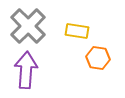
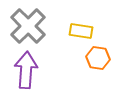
yellow rectangle: moved 4 px right
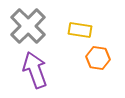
yellow rectangle: moved 1 px left, 1 px up
purple arrow: moved 9 px right; rotated 24 degrees counterclockwise
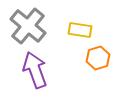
gray cross: rotated 6 degrees counterclockwise
orange hexagon: rotated 25 degrees counterclockwise
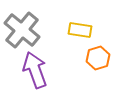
gray cross: moved 6 px left, 4 px down
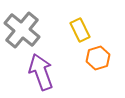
yellow rectangle: rotated 55 degrees clockwise
purple arrow: moved 6 px right, 2 px down
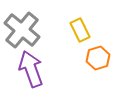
purple arrow: moved 10 px left, 3 px up
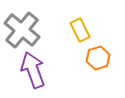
purple arrow: moved 2 px right, 1 px down
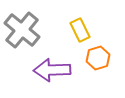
purple arrow: moved 19 px right; rotated 72 degrees counterclockwise
